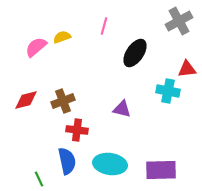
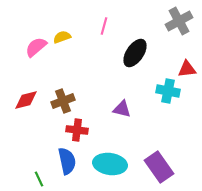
purple rectangle: moved 2 px left, 3 px up; rotated 56 degrees clockwise
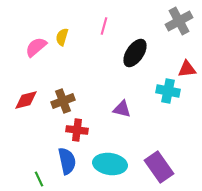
yellow semicircle: rotated 54 degrees counterclockwise
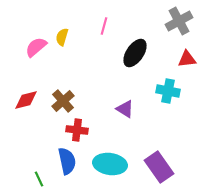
red triangle: moved 10 px up
brown cross: rotated 20 degrees counterclockwise
purple triangle: moved 3 px right; rotated 18 degrees clockwise
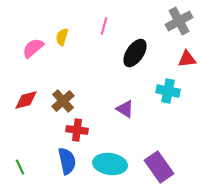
pink semicircle: moved 3 px left, 1 px down
green line: moved 19 px left, 12 px up
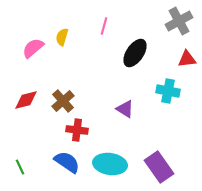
blue semicircle: moved 1 px down; rotated 44 degrees counterclockwise
